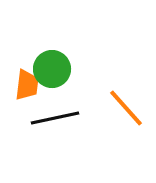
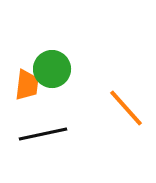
black line: moved 12 px left, 16 px down
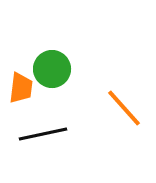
orange trapezoid: moved 6 px left, 3 px down
orange line: moved 2 px left
